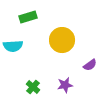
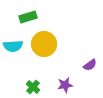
yellow circle: moved 18 px left, 4 px down
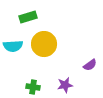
green cross: rotated 32 degrees counterclockwise
